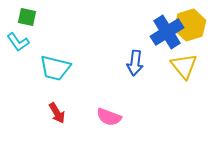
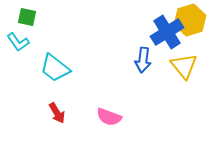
yellow hexagon: moved 5 px up
blue arrow: moved 8 px right, 3 px up
cyan trapezoid: rotated 24 degrees clockwise
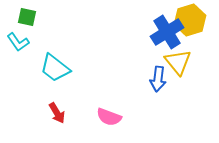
blue arrow: moved 15 px right, 19 px down
yellow triangle: moved 6 px left, 4 px up
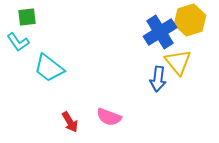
green square: rotated 18 degrees counterclockwise
blue cross: moved 7 px left
cyan trapezoid: moved 6 px left
red arrow: moved 13 px right, 9 px down
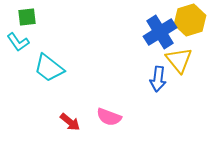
yellow triangle: moved 1 px right, 2 px up
red arrow: rotated 20 degrees counterclockwise
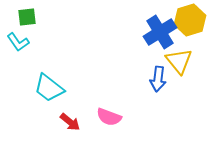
yellow triangle: moved 1 px down
cyan trapezoid: moved 20 px down
